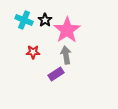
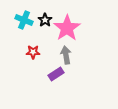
pink star: moved 2 px up
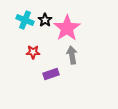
cyan cross: moved 1 px right
gray arrow: moved 6 px right
purple rectangle: moved 5 px left; rotated 14 degrees clockwise
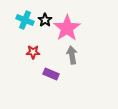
purple rectangle: rotated 42 degrees clockwise
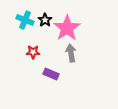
gray arrow: moved 1 px left, 2 px up
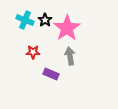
gray arrow: moved 1 px left, 3 px down
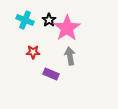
black star: moved 4 px right
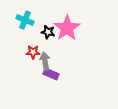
black star: moved 1 px left, 12 px down; rotated 24 degrees counterclockwise
gray arrow: moved 25 px left, 5 px down
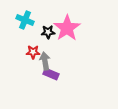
black star: rotated 16 degrees counterclockwise
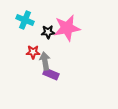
pink star: rotated 24 degrees clockwise
